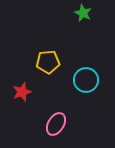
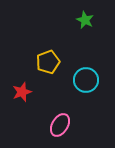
green star: moved 2 px right, 7 px down
yellow pentagon: rotated 15 degrees counterclockwise
pink ellipse: moved 4 px right, 1 px down
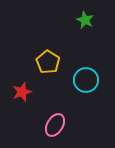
yellow pentagon: rotated 20 degrees counterclockwise
pink ellipse: moved 5 px left
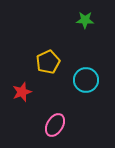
green star: rotated 24 degrees counterclockwise
yellow pentagon: rotated 15 degrees clockwise
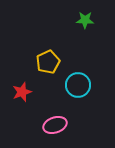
cyan circle: moved 8 px left, 5 px down
pink ellipse: rotated 40 degrees clockwise
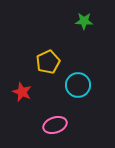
green star: moved 1 px left, 1 px down
red star: rotated 30 degrees counterclockwise
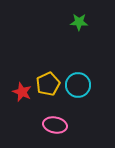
green star: moved 5 px left, 1 px down
yellow pentagon: moved 22 px down
pink ellipse: rotated 30 degrees clockwise
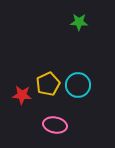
red star: moved 3 px down; rotated 18 degrees counterclockwise
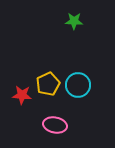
green star: moved 5 px left, 1 px up
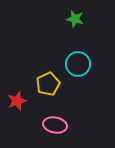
green star: moved 1 px right, 2 px up; rotated 12 degrees clockwise
cyan circle: moved 21 px up
red star: moved 5 px left, 6 px down; rotated 24 degrees counterclockwise
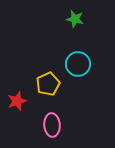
pink ellipse: moved 3 px left; rotated 75 degrees clockwise
